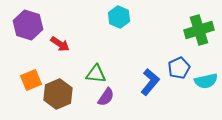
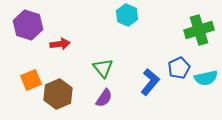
cyan hexagon: moved 8 px right, 2 px up
red arrow: rotated 42 degrees counterclockwise
green triangle: moved 7 px right, 6 px up; rotated 45 degrees clockwise
cyan semicircle: moved 3 px up
purple semicircle: moved 2 px left, 1 px down
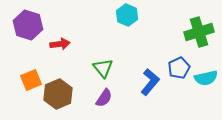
green cross: moved 2 px down
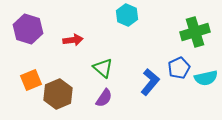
purple hexagon: moved 4 px down
green cross: moved 4 px left
red arrow: moved 13 px right, 4 px up
green triangle: rotated 10 degrees counterclockwise
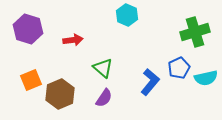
brown hexagon: moved 2 px right
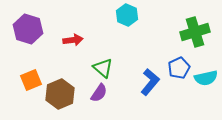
purple semicircle: moved 5 px left, 5 px up
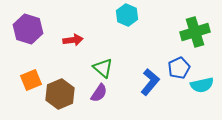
cyan semicircle: moved 4 px left, 7 px down
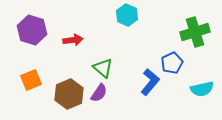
purple hexagon: moved 4 px right, 1 px down
blue pentagon: moved 7 px left, 5 px up
cyan semicircle: moved 4 px down
brown hexagon: moved 9 px right
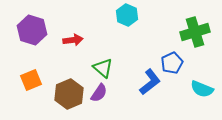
blue L-shape: rotated 12 degrees clockwise
cyan semicircle: rotated 35 degrees clockwise
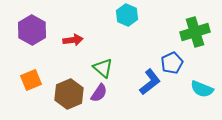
purple hexagon: rotated 12 degrees clockwise
